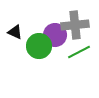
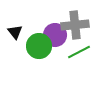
black triangle: rotated 28 degrees clockwise
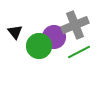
gray cross: rotated 16 degrees counterclockwise
purple circle: moved 1 px left, 2 px down
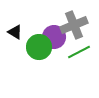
gray cross: moved 1 px left
black triangle: rotated 21 degrees counterclockwise
green circle: moved 1 px down
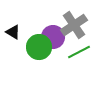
gray cross: rotated 12 degrees counterclockwise
black triangle: moved 2 px left
purple circle: moved 1 px left
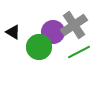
purple circle: moved 5 px up
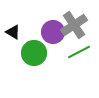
green circle: moved 5 px left, 6 px down
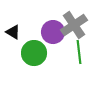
green line: rotated 70 degrees counterclockwise
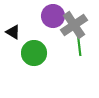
purple circle: moved 16 px up
green line: moved 8 px up
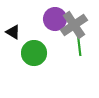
purple circle: moved 2 px right, 3 px down
